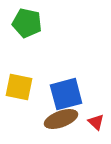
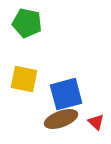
yellow square: moved 5 px right, 8 px up
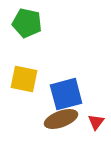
red triangle: rotated 24 degrees clockwise
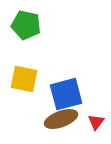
green pentagon: moved 1 px left, 2 px down
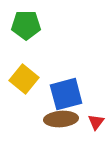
green pentagon: rotated 12 degrees counterclockwise
yellow square: rotated 28 degrees clockwise
brown ellipse: rotated 16 degrees clockwise
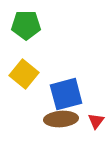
yellow square: moved 5 px up
red triangle: moved 1 px up
